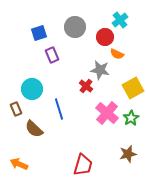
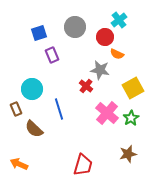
cyan cross: moved 1 px left
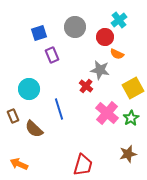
cyan circle: moved 3 px left
brown rectangle: moved 3 px left, 7 px down
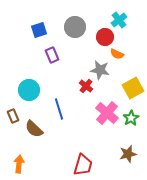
blue square: moved 3 px up
cyan circle: moved 1 px down
orange arrow: rotated 72 degrees clockwise
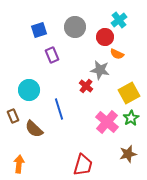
yellow square: moved 4 px left, 5 px down
pink cross: moved 9 px down
